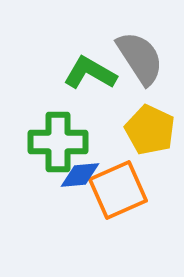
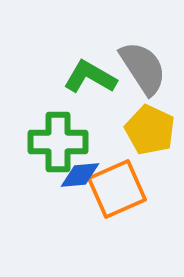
gray semicircle: moved 3 px right, 10 px down
green L-shape: moved 4 px down
orange square: moved 1 px left, 1 px up
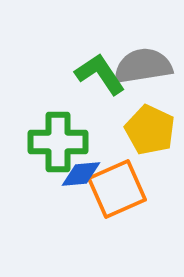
gray semicircle: moved 2 px up; rotated 66 degrees counterclockwise
green L-shape: moved 10 px right, 3 px up; rotated 26 degrees clockwise
blue diamond: moved 1 px right, 1 px up
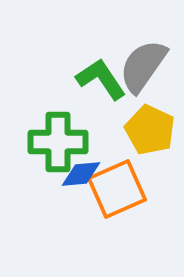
gray semicircle: rotated 46 degrees counterclockwise
green L-shape: moved 1 px right, 5 px down
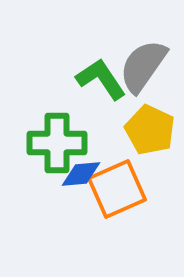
green cross: moved 1 px left, 1 px down
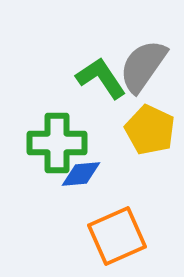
green L-shape: moved 1 px up
orange square: moved 47 px down
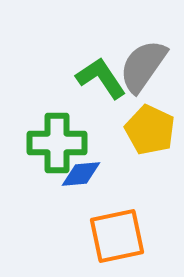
orange square: rotated 12 degrees clockwise
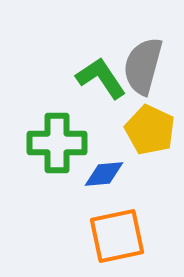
gray semicircle: rotated 20 degrees counterclockwise
blue diamond: moved 23 px right
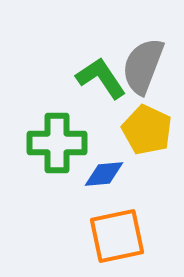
gray semicircle: rotated 6 degrees clockwise
yellow pentagon: moved 3 px left
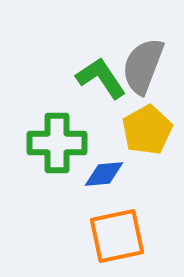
yellow pentagon: rotated 18 degrees clockwise
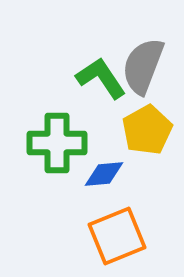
orange square: rotated 10 degrees counterclockwise
